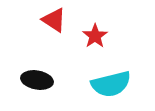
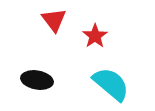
red triangle: rotated 20 degrees clockwise
cyan semicircle: rotated 126 degrees counterclockwise
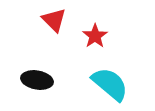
red triangle: rotated 8 degrees counterclockwise
cyan semicircle: moved 1 px left
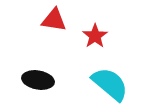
red triangle: rotated 36 degrees counterclockwise
black ellipse: moved 1 px right
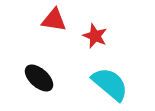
red star: rotated 15 degrees counterclockwise
black ellipse: moved 1 px right, 2 px up; rotated 32 degrees clockwise
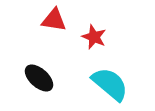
red star: moved 1 px left, 1 px down
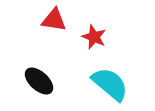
black ellipse: moved 3 px down
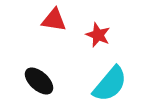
red star: moved 4 px right, 2 px up
cyan semicircle: rotated 90 degrees clockwise
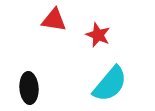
black ellipse: moved 10 px left, 7 px down; rotated 44 degrees clockwise
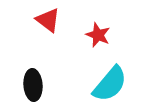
red triangle: moved 6 px left; rotated 28 degrees clockwise
black ellipse: moved 4 px right, 3 px up
